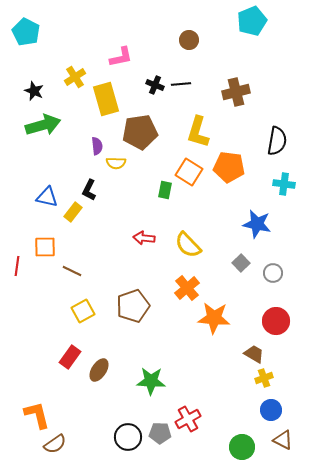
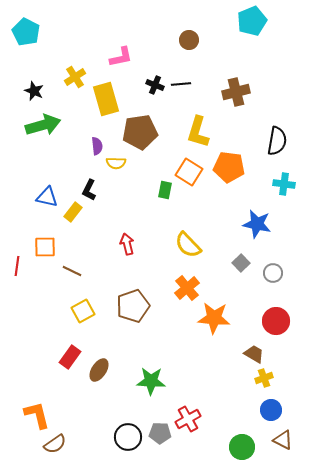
red arrow at (144, 238): moved 17 px left, 6 px down; rotated 70 degrees clockwise
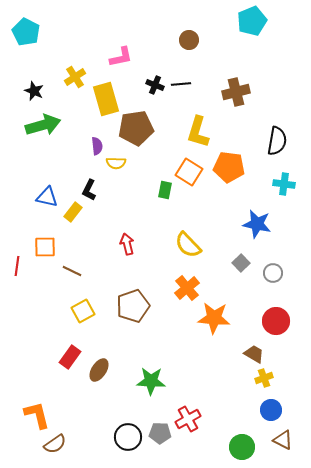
brown pentagon at (140, 132): moved 4 px left, 4 px up
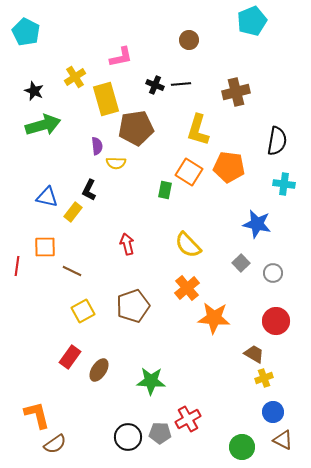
yellow L-shape at (198, 132): moved 2 px up
blue circle at (271, 410): moved 2 px right, 2 px down
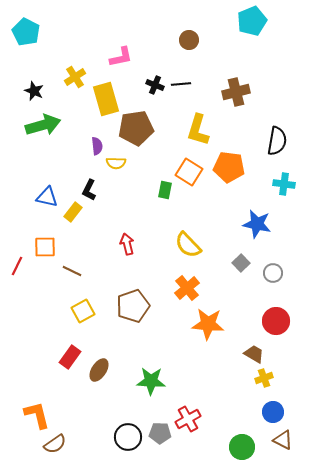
red line at (17, 266): rotated 18 degrees clockwise
orange star at (214, 318): moved 6 px left, 6 px down
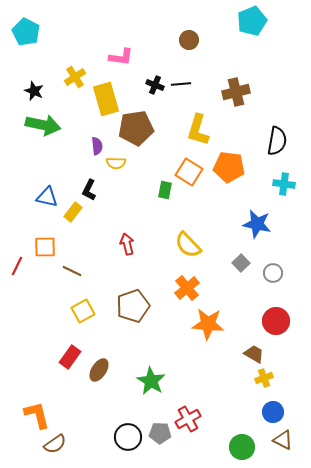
pink L-shape at (121, 57): rotated 20 degrees clockwise
green arrow at (43, 125): rotated 28 degrees clockwise
green star at (151, 381): rotated 28 degrees clockwise
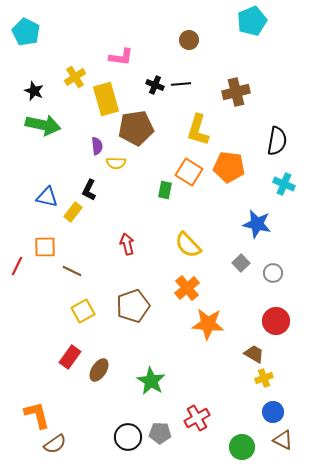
cyan cross at (284, 184): rotated 15 degrees clockwise
red cross at (188, 419): moved 9 px right, 1 px up
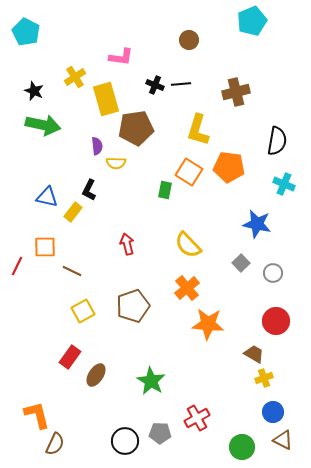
brown ellipse at (99, 370): moved 3 px left, 5 px down
black circle at (128, 437): moved 3 px left, 4 px down
brown semicircle at (55, 444): rotated 30 degrees counterclockwise
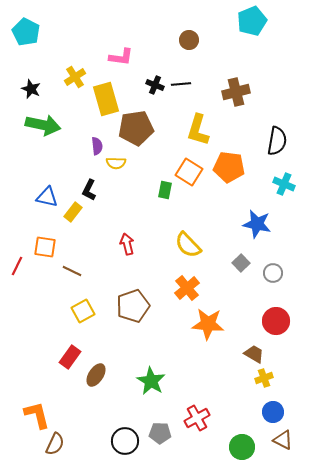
black star at (34, 91): moved 3 px left, 2 px up
orange square at (45, 247): rotated 10 degrees clockwise
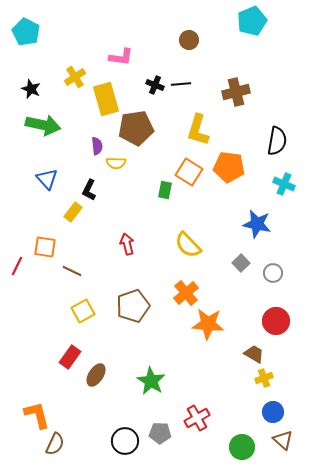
blue triangle at (47, 197): moved 18 px up; rotated 35 degrees clockwise
orange cross at (187, 288): moved 1 px left, 5 px down
brown triangle at (283, 440): rotated 15 degrees clockwise
